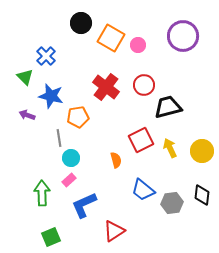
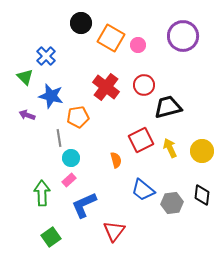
red triangle: rotated 20 degrees counterclockwise
green square: rotated 12 degrees counterclockwise
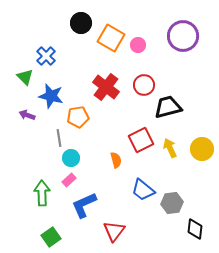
yellow circle: moved 2 px up
black diamond: moved 7 px left, 34 px down
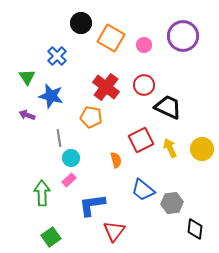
pink circle: moved 6 px right
blue cross: moved 11 px right
green triangle: moved 2 px right; rotated 12 degrees clockwise
black trapezoid: rotated 40 degrees clockwise
orange pentagon: moved 13 px right; rotated 20 degrees clockwise
blue L-shape: moved 8 px right; rotated 16 degrees clockwise
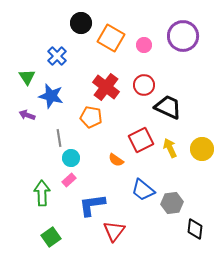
orange semicircle: rotated 140 degrees clockwise
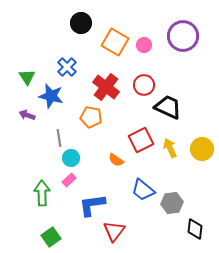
orange square: moved 4 px right, 4 px down
blue cross: moved 10 px right, 11 px down
